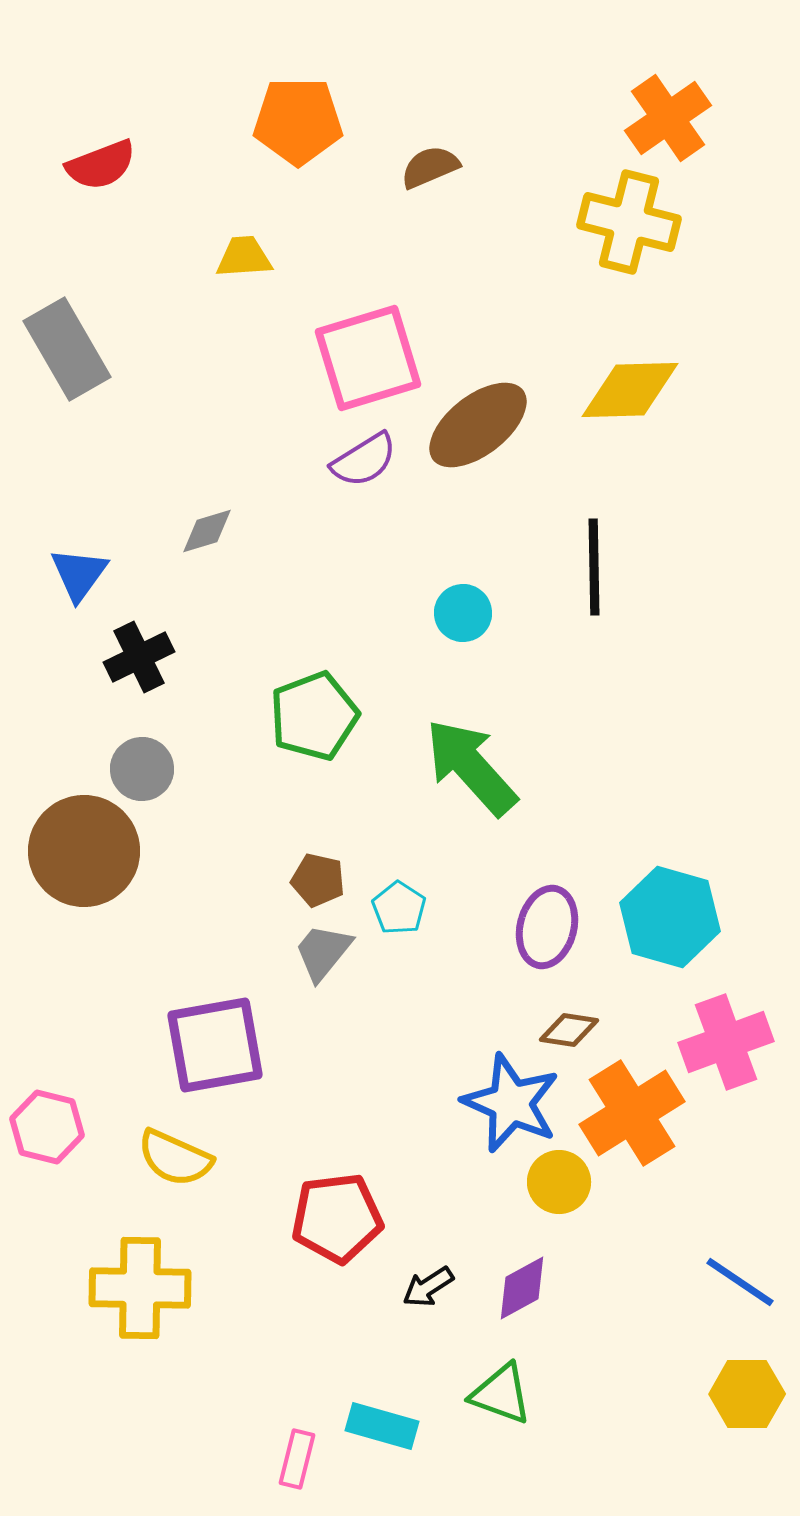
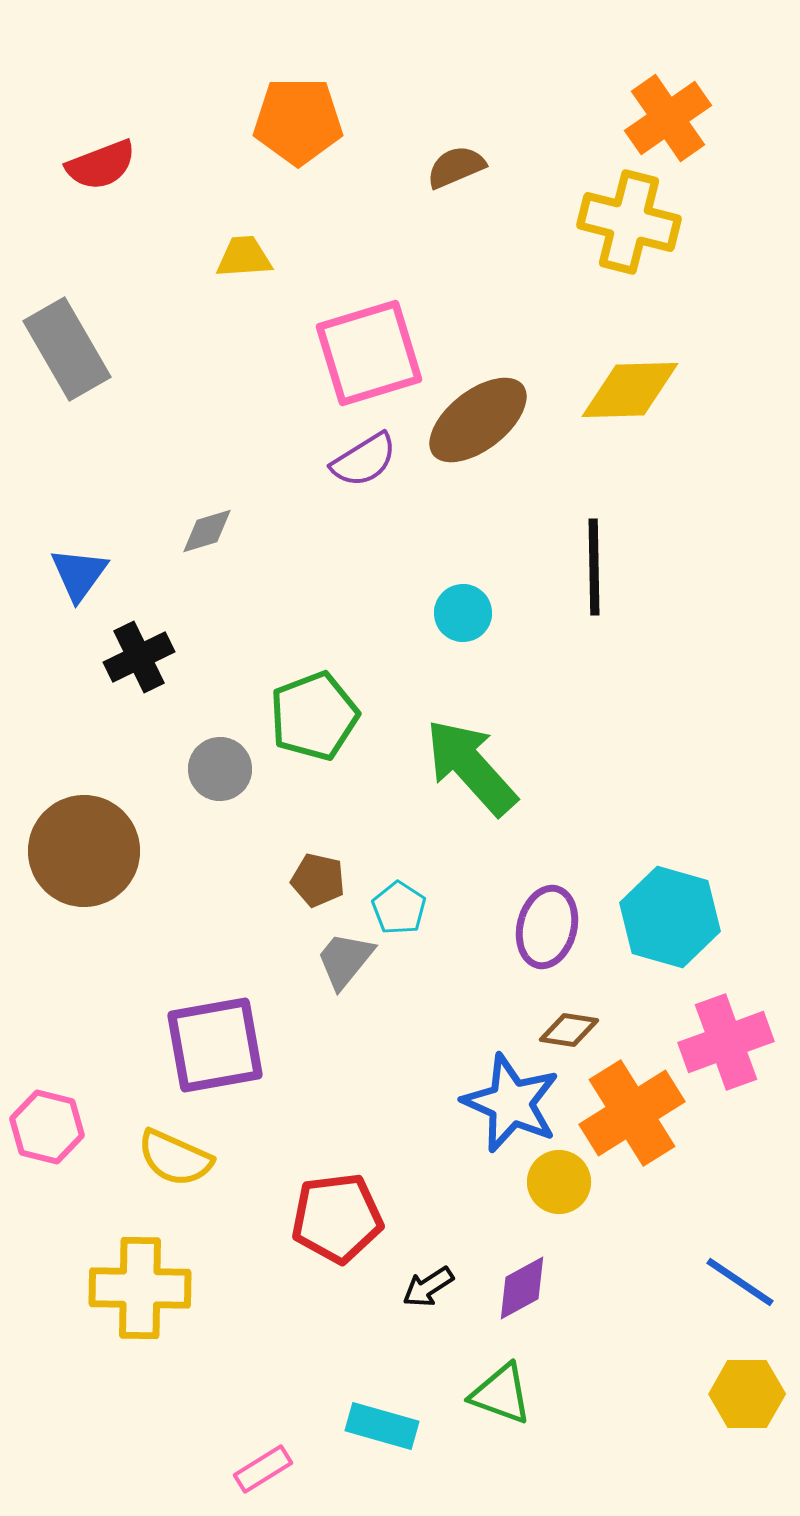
brown semicircle at (430, 167): moved 26 px right
pink square at (368, 358): moved 1 px right, 5 px up
brown ellipse at (478, 425): moved 5 px up
gray circle at (142, 769): moved 78 px right
gray trapezoid at (323, 952): moved 22 px right, 8 px down
pink rectangle at (297, 1459): moved 34 px left, 10 px down; rotated 44 degrees clockwise
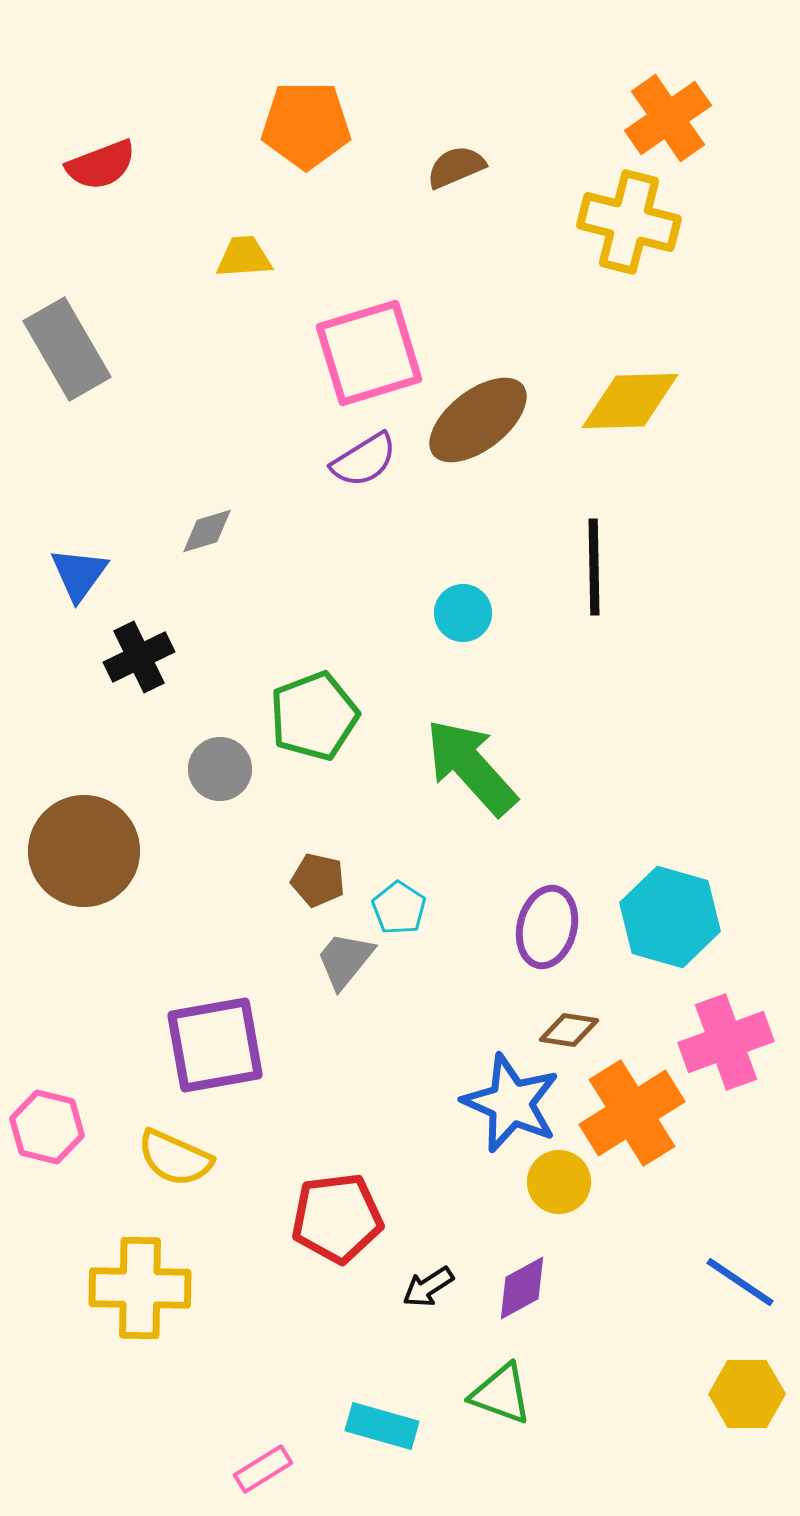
orange pentagon at (298, 121): moved 8 px right, 4 px down
yellow diamond at (630, 390): moved 11 px down
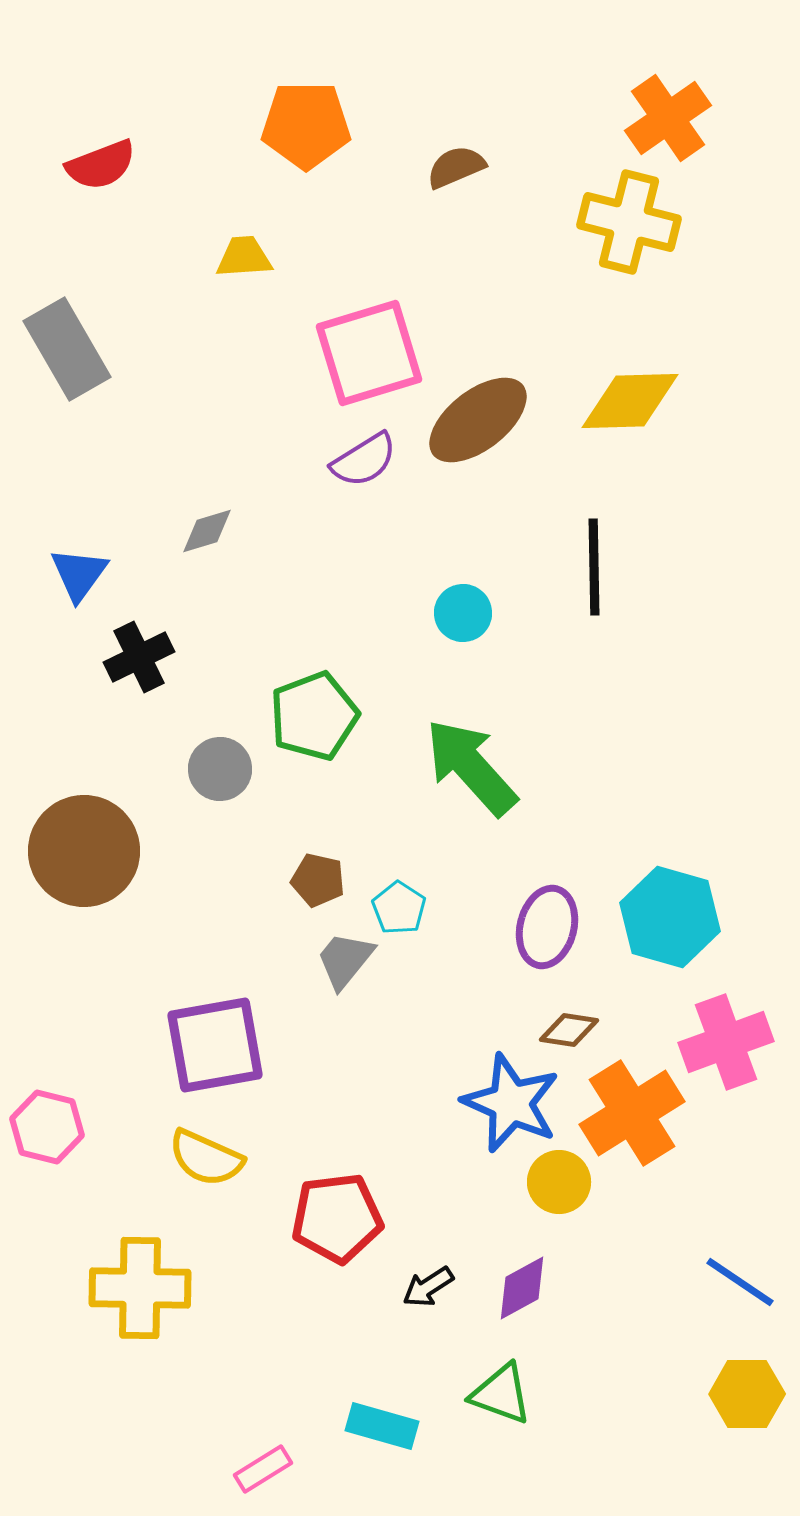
yellow semicircle at (175, 1158): moved 31 px right
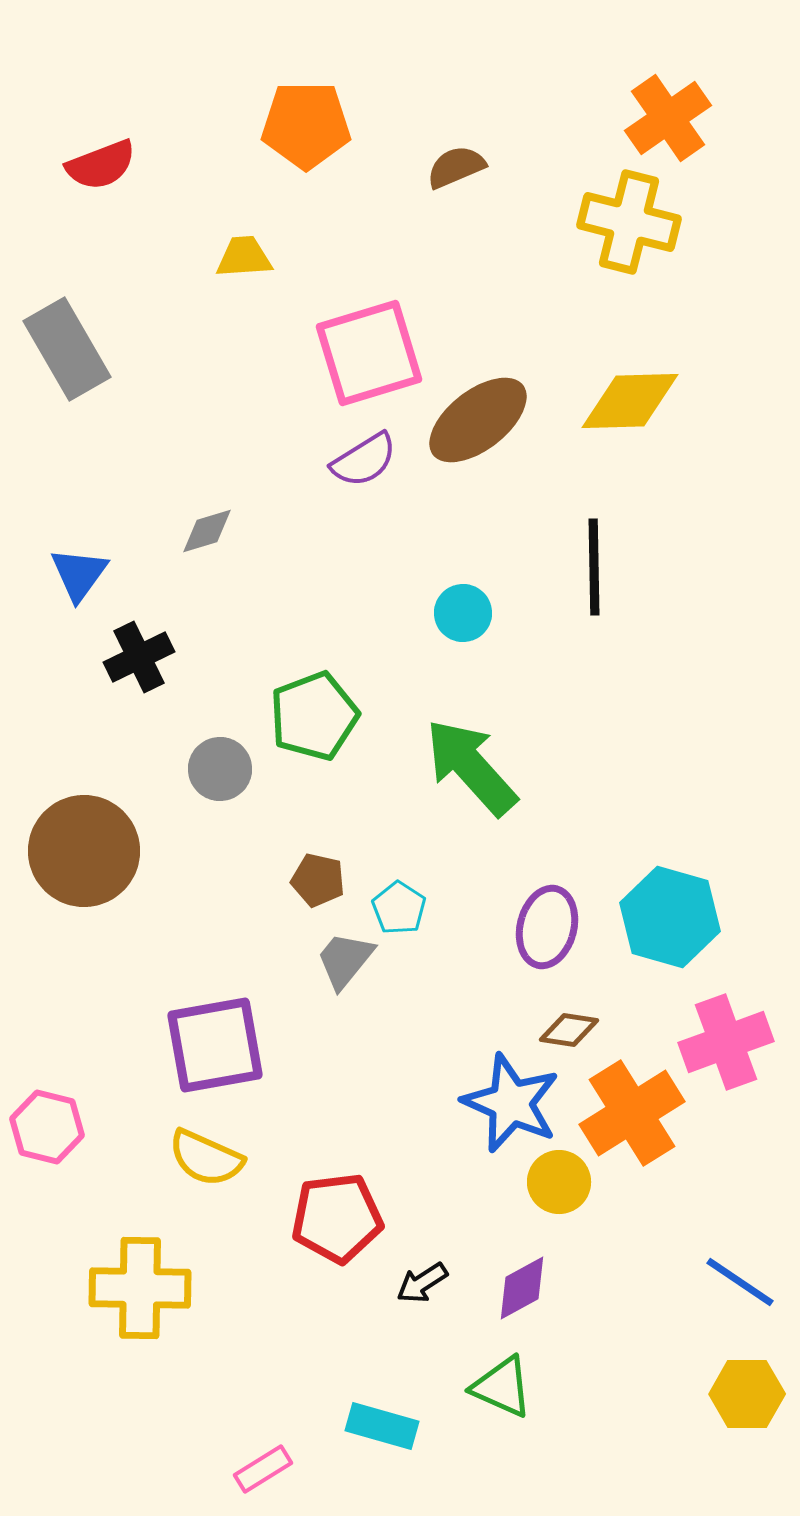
black arrow at (428, 1287): moved 6 px left, 4 px up
green triangle at (501, 1394): moved 1 px right, 7 px up; rotated 4 degrees clockwise
